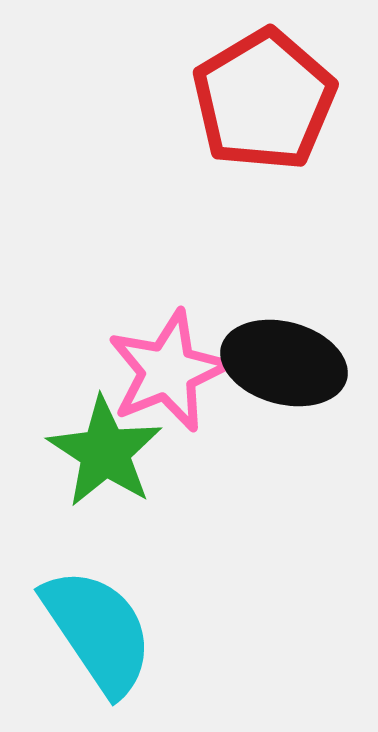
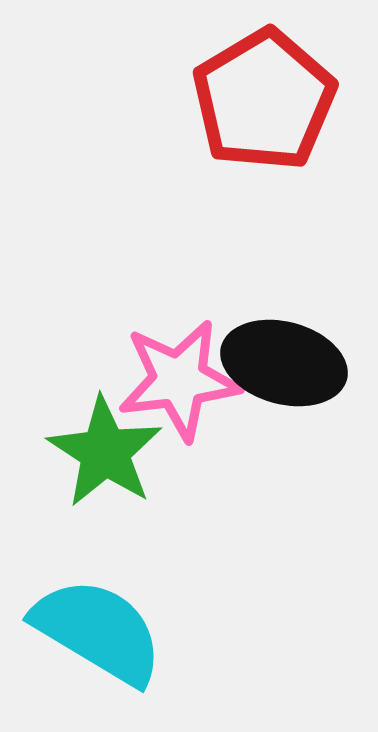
pink star: moved 11 px right, 9 px down; rotated 15 degrees clockwise
cyan semicircle: rotated 25 degrees counterclockwise
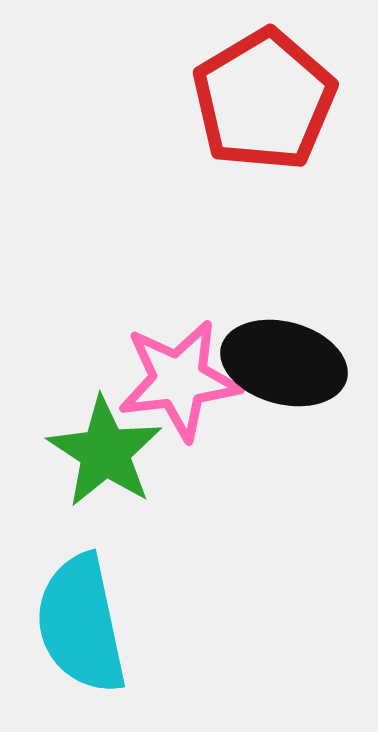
cyan semicircle: moved 17 px left, 7 px up; rotated 133 degrees counterclockwise
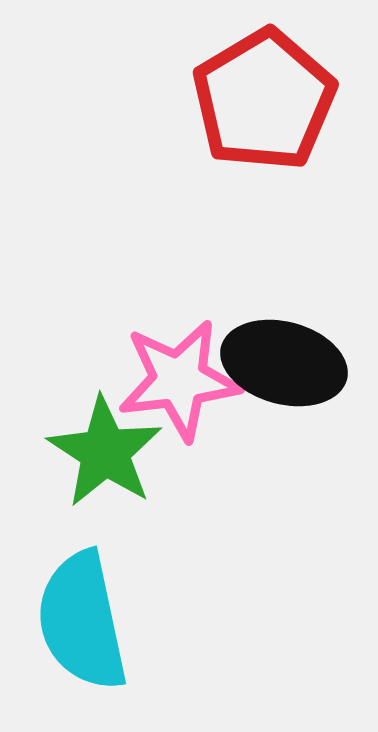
cyan semicircle: moved 1 px right, 3 px up
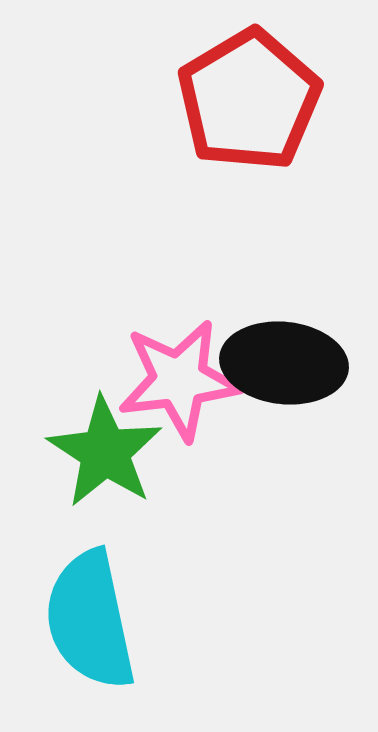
red pentagon: moved 15 px left
black ellipse: rotated 9 degrees counterclockwise
cyan semicircle: moved 8 px right, 1 px up
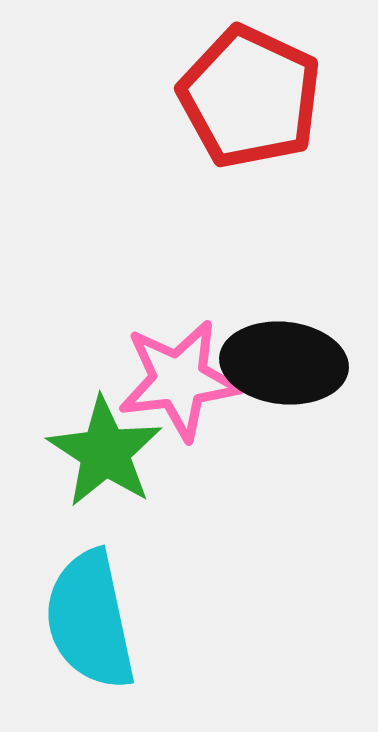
red pentagon: moved 1 px right, 3 px up; rotated 16 degrees counterclockwise
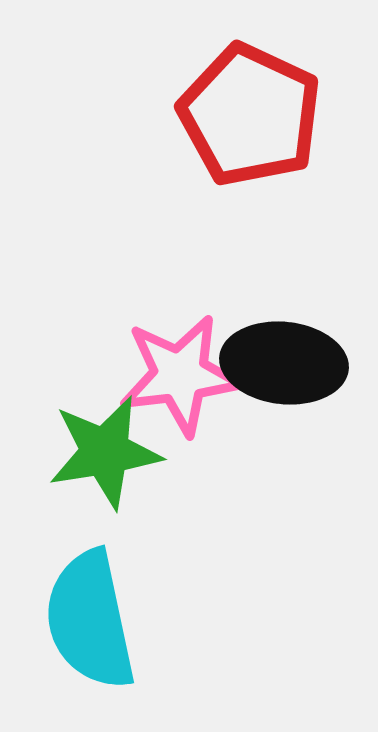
red pentagon: moved 18 px down
pink star: moved 1 px right, 5 px up
green star: rotated 30 degrees clockwise
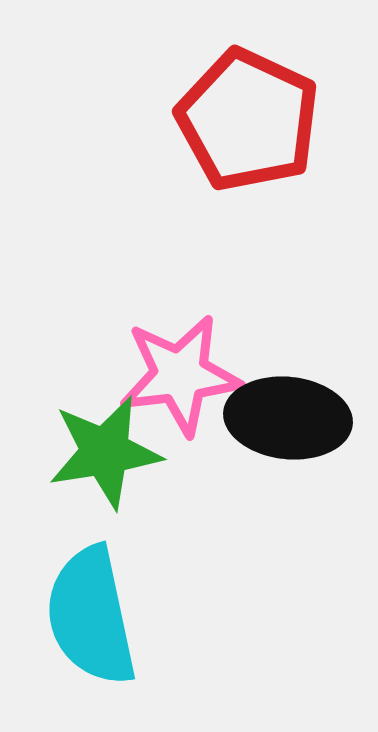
red pentagon: moved 2 px left, 5 px down
black ellipse: moved 4 px right, 55 px down
cyan semicircle: moved 1 px right, 4 px up
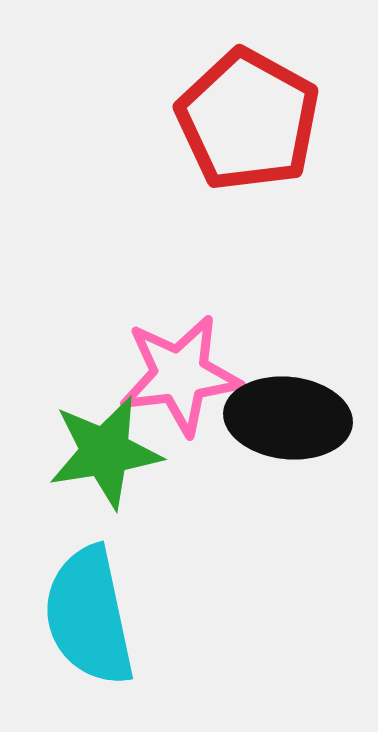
red pentagon: rotated 4 degrees clockwise
cyan semicircle: moved 2 px left
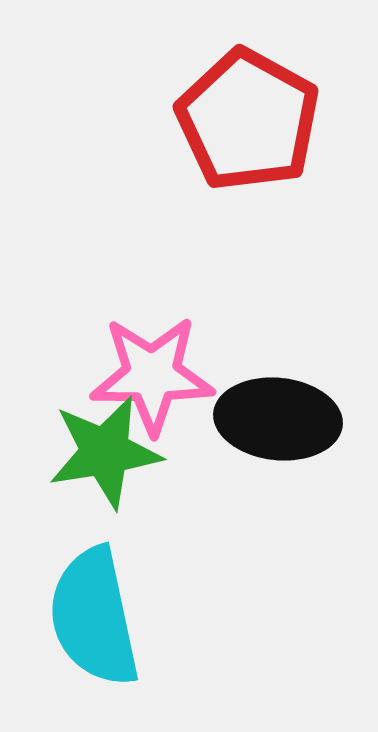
pink star: moved 28 px left; rotated 7 degrees clockwise
black ellipse: moved 10 px left, 1 px down
cyan semicircle: moved 5 px right, 1 px down
